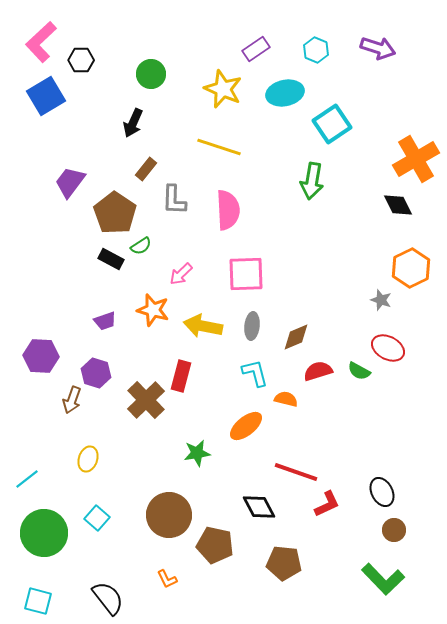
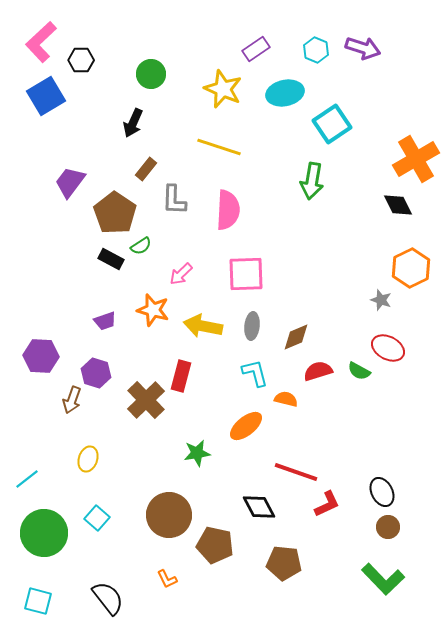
purple arrow at (378, 48): moved 15 px left
pink semicircle at (228, 210): rotated 6 degrees clockwise
brown circle at (394, 530): moved 6 px left, 3 px up
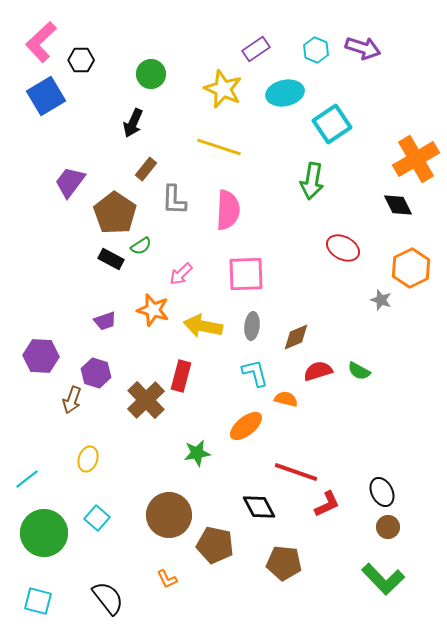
red ellipse at (388, 348): moved 45 px left, 100 px up
